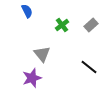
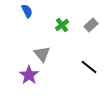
purple star: moved 3 px left, 3 px up; rotated 18 degrees counterclockwise
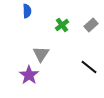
blue semicircle: rotated 24 degrees clockwise
gray triangle: moved 1 px left; rotated 12 degrees clockwise
